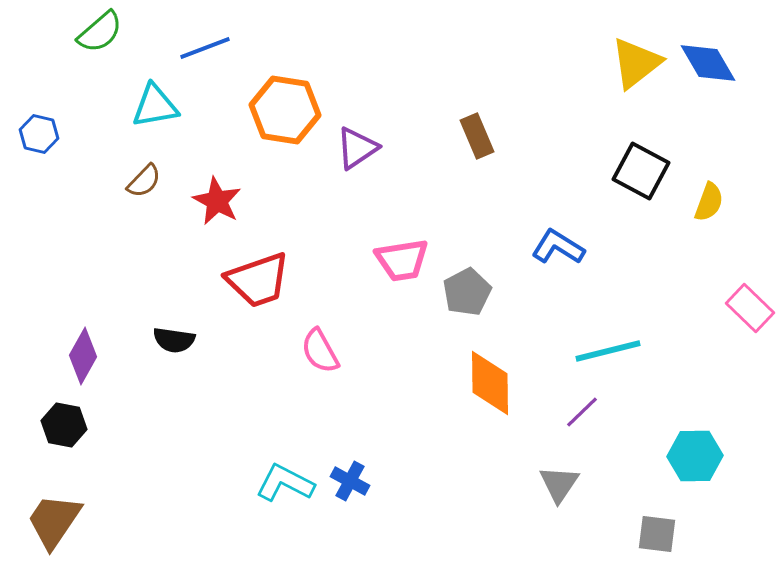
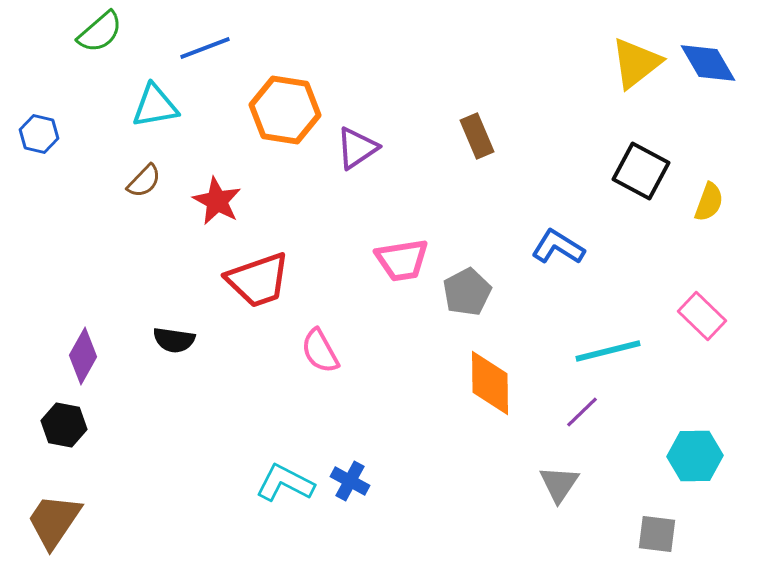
pink rectangle: moved 48 px left, 8 px down
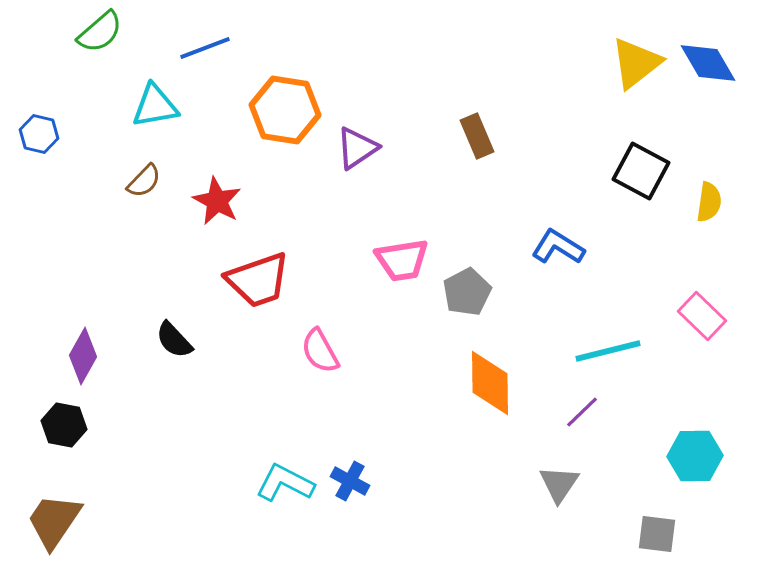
yellow semicircle: rotated 12 degrees counterclockwise
black semicircle: rotated 39 degrees clockwise
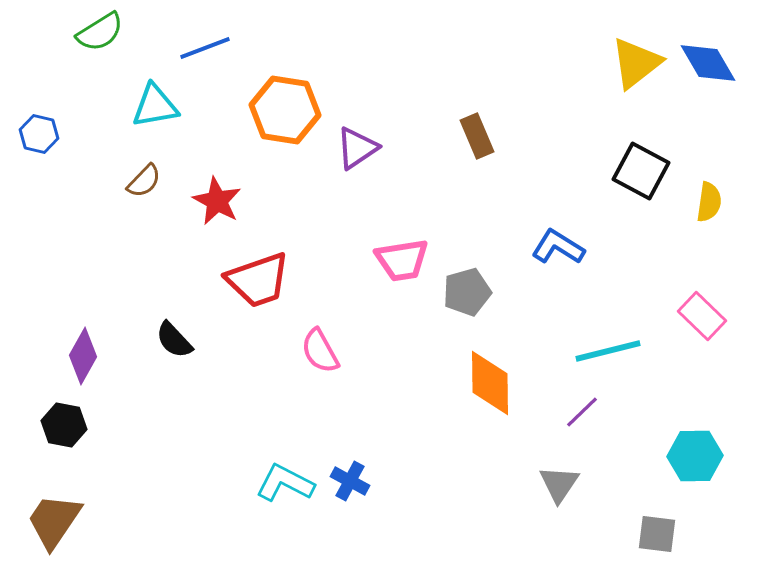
green semicircle: rotated 9 degrees clockwise
gray pentagon: rotated 12 degrees clockwise
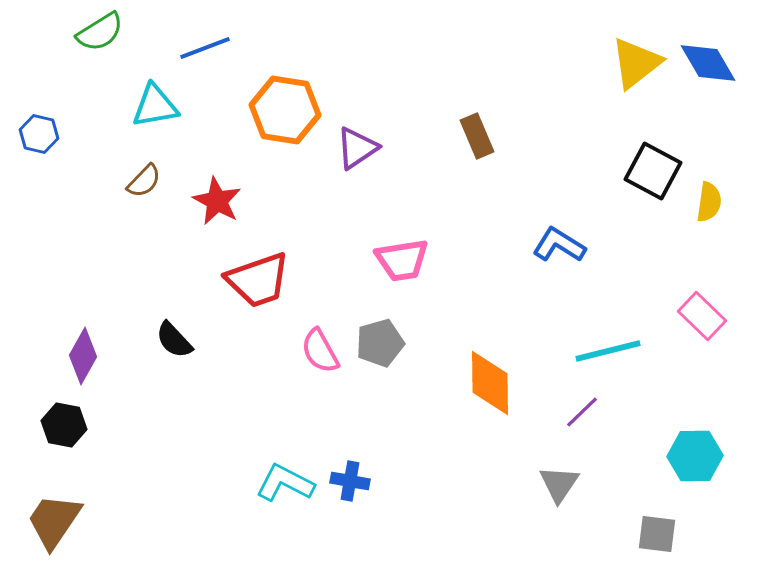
black square: moved 12 px right
blue L-shape: moved 1 px right, 2 px up
gray pentagon: moved 87 px left, 51 px down
blue cross: rotated 18 degrees counterclockwise
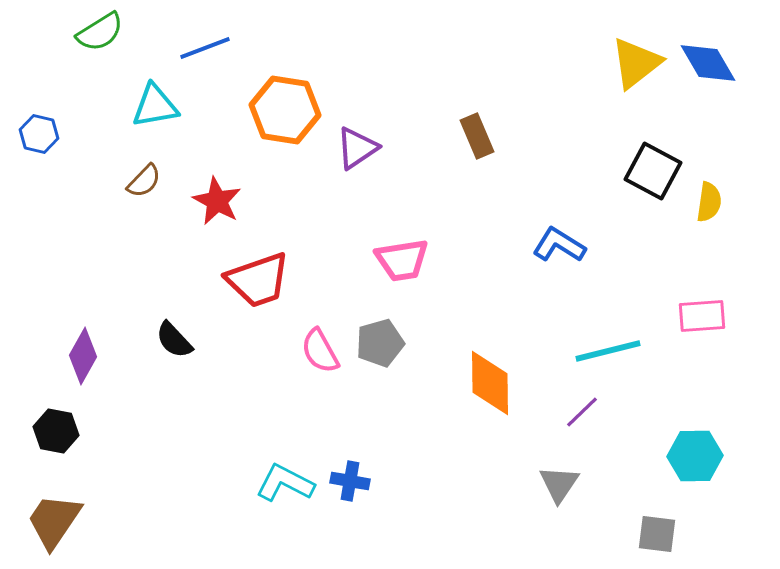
pink rectangle: rotated 48 degrees counterclockwise
black hexagon: moved 8 px left, 6 px down
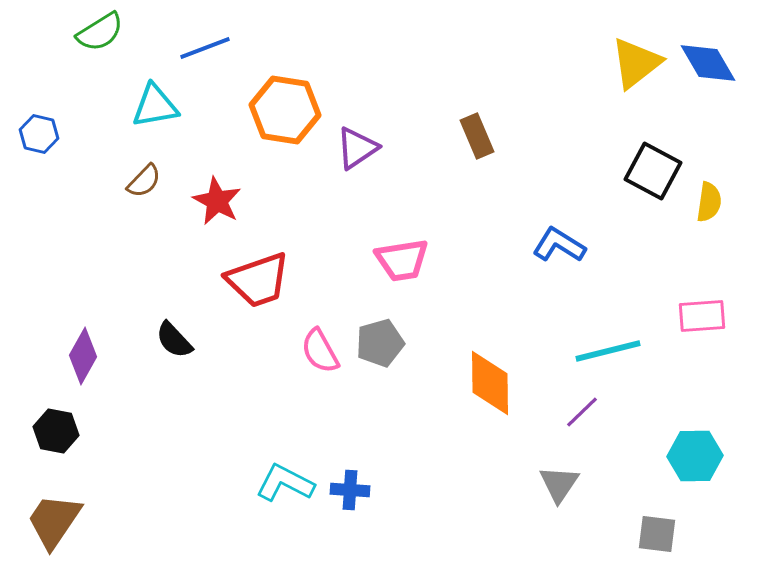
blue cross: moved 9 px down; rotated 6 degrees counterclockwise
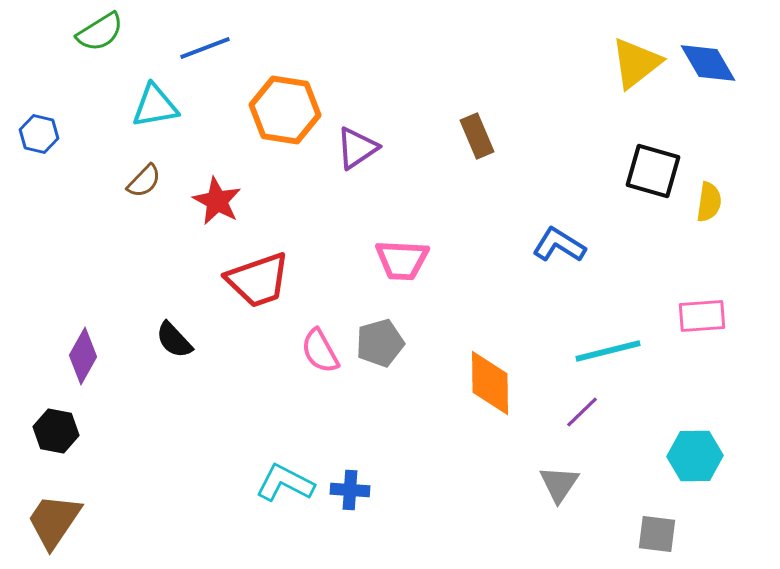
black square: rotated 12 degrees counterclockwise
pink trapezoid: rotated 12 degrees clockwise
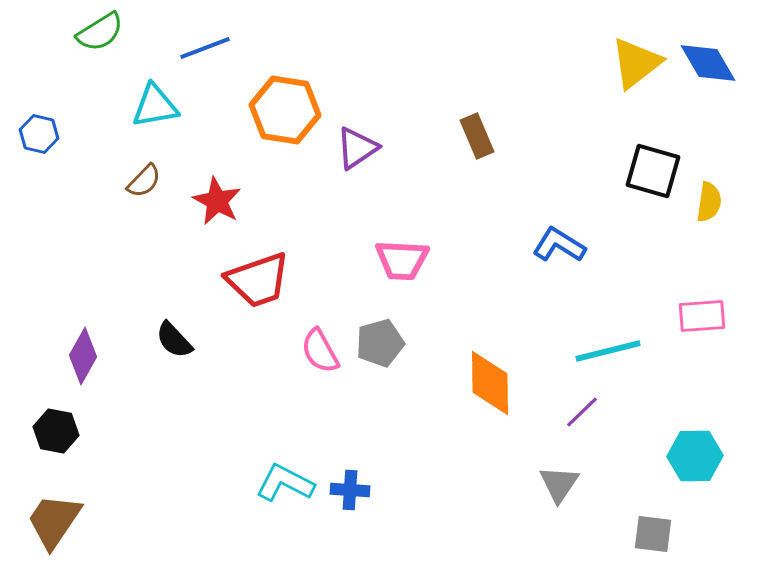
gray square: moved 4 px left
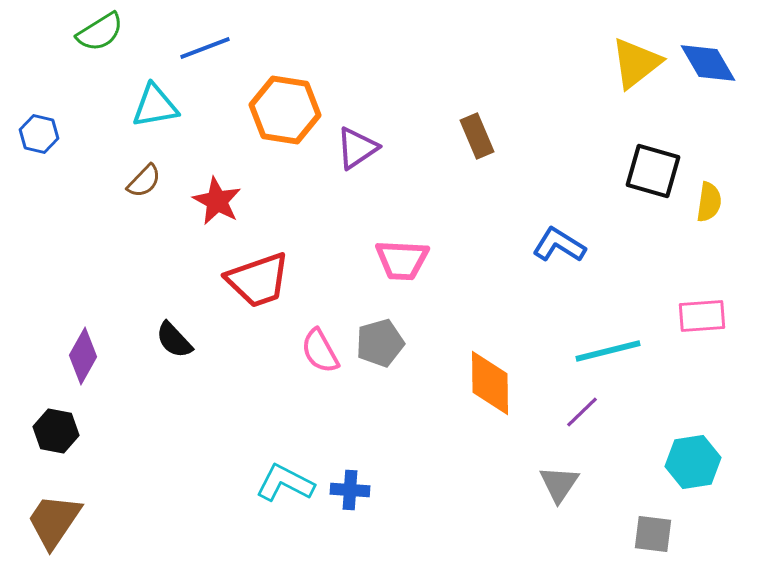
cyan hexagon: moved 2 px left, 6 px down; rotated 8 degrees counterclockwise
